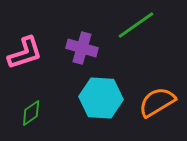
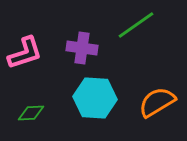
purple cross: rotated 8 degrees counterclockwise
cyan hexagon: moved 6 px left
green diamond: rotated 32 degrees clockwise
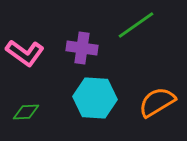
pink L-shape: rotated 54 degrees clockwise
green diamond: moved 5 px left, 1 px up
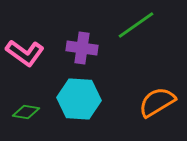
cyan hexagon: moved 16 px left, 1 px down
green diamond: rotated 12 degrees clockwise
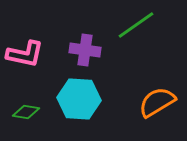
purple cross: moved 3 px right, 2 px down
pink L-shape: moved 1 px down; rotated 24 degrees counterclockwise
